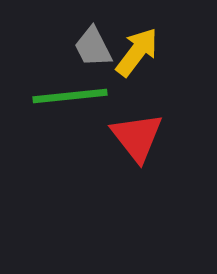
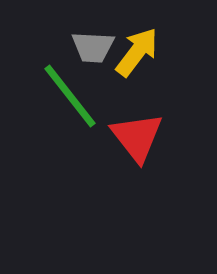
gray trapezoid: rotated 60 degrees counterclockwise
green line: rotated 58 degrees clockwise
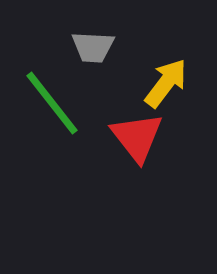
yellow arrow: moved 29 px right, 31 px down
green line: moved 18 px left, 7 px down
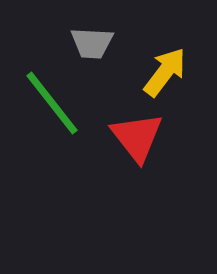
gray trapezoid: moved 1 px left, 4 px up
yellow arrow: moved 1 px left, 11 px up
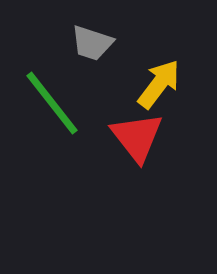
gray trapezoid: rotated 15 degrees clockwise
yellow arrow: moved 6 px left, 12 px down
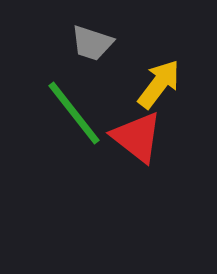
green line: moved 22 px right, 10 px down
red triangle: rotated 14 degrees counterclockwise
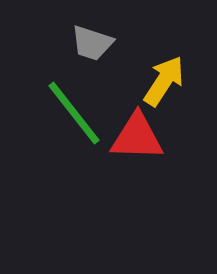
yellow arrow: moved 5 px right, 3 px up; rotated 4 degrees counterclockwise
red triangle: rotated 36 degrees counterclockwise
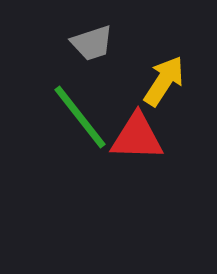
gray trapezoid: rotated 36 degrees counterclockwise
green line: moved 6 px right, 4 px down
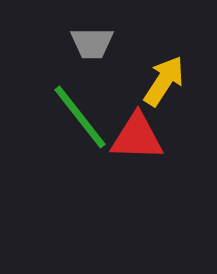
gray trapezoid: rotated 18 degrees clockwise
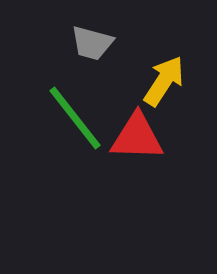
gray trapezoid: rotated 15 degrees clockwise
green line: moved 5 px left, 1 px down
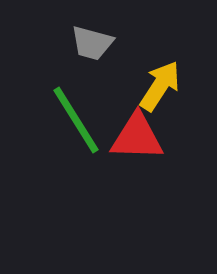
yellow arrow: moved 4 px left, 5 px down
green line: moved 1 px right, 2 px down; rotated 6 degrees clockwise
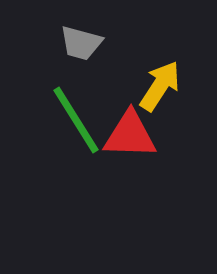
gray trapezoid: moved 11 px left
red triangle: moved 7 px left, 2 px up
